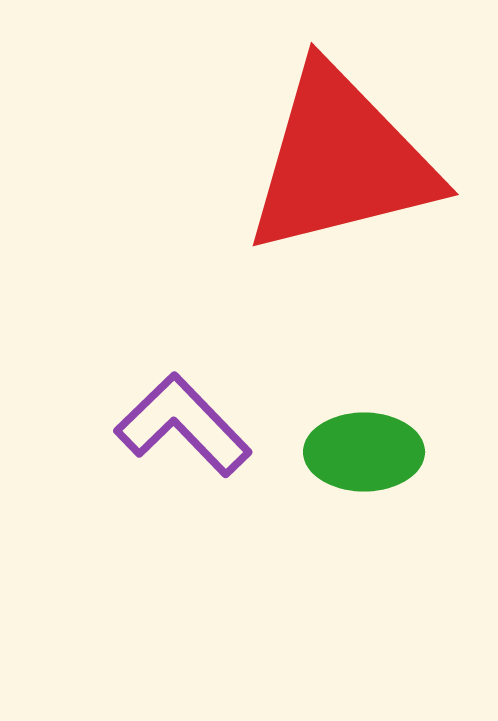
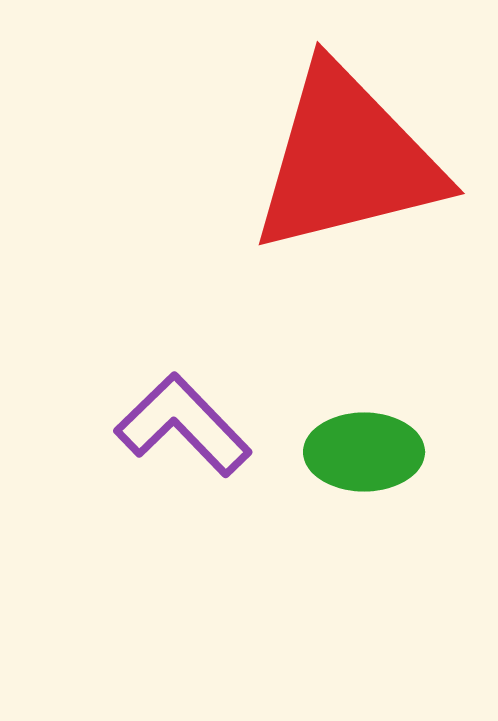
red triangle: moved 6 px right, 1 px up
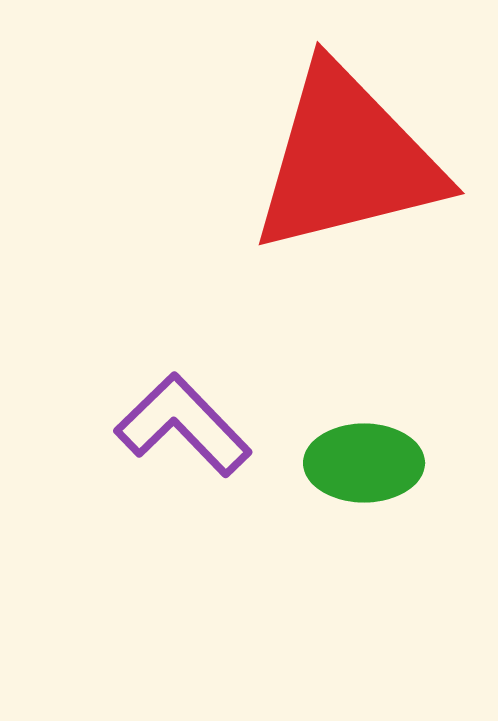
green ellipse: moved 11 px down
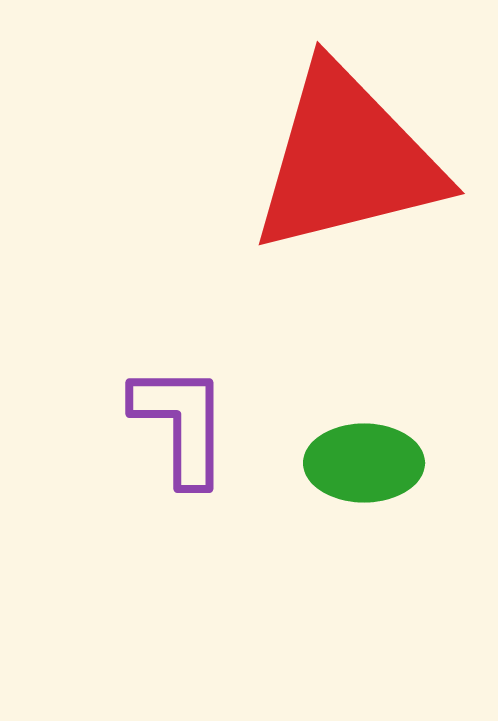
purple L-shape: moved 2 px left, 1 px up; rotated 44 degrees clockwise
